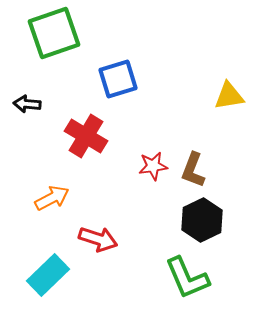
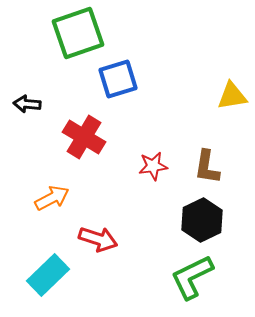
green square: moved 24 px right
yellow triangle: moved 3 px right
red cross: moved 2 px left, 1 px down
brown L-shape: moved 14 px right, 3 px up; rotated 12 degrees counterclockwise
green L-shape: moved 5 px right, 1 px up; rotated 87 degrees clockwise
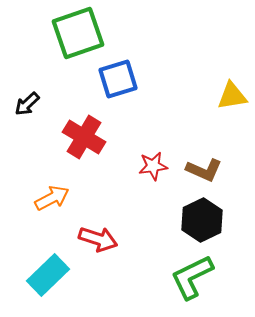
black arrow: rotated 48 degrees counterclockwise
brown L-shape: moved 3 px left, 3 px down; rotated 75 degrees counterclockwise
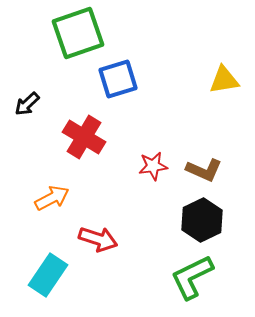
yellow triangle: moved 8 px left, 16 px up
cyan rectangle: rotated 12 degrees counterclockwise
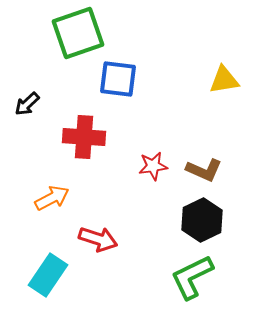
blue square: rotated 24 degrees clockwise
red cross: rotated 27 degrees counterclockwise
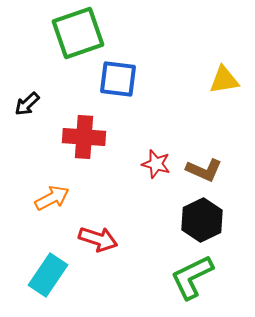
red star: moved 3 px right, 2 px up; rotated 24 degrees clockwise
